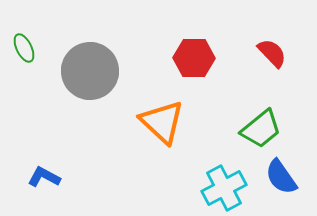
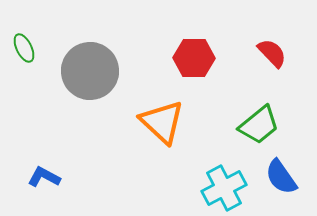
green trapezoid: moved 2 px left, 4 px up
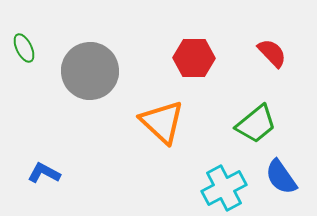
green trapezoid: moved 3 px left, 1 px up
blue L-shape: moved 4 px up
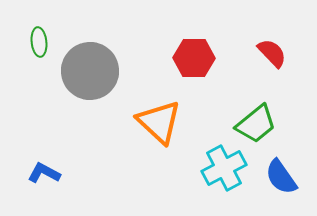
green ellipse: moved 15 px right, 6 px up; rotated 20 degrees clockwise
orange triangle: moved 3 px left
cyan cross: moved 20 px up
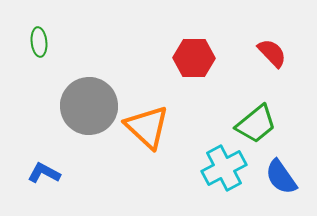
gray circle: moved 1 px left, 35 px down
orange triangle: moved 12 px left, 5 px down
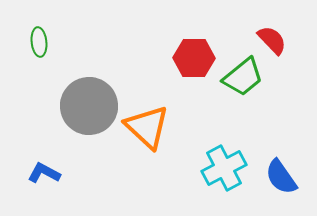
red semicircle: moved 13 px up
green trapezoid: moved 13 px left, 47 px up
